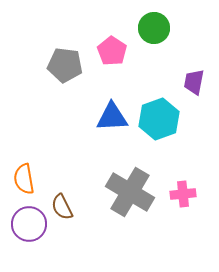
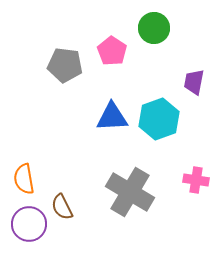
pink cross: moved 13 px right, 14 px up; rotated 15 degrees clockwise
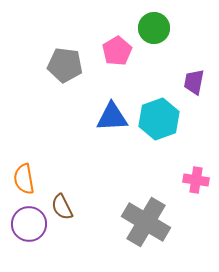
pink pentagon: moved 5 px right; rotated 8 degrees clockwise
gray cross: moved 16 px right, 30 px down
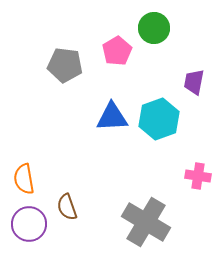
pink cross: moved 2 px right, 4 px up
brown semicircle: moved 5 px right; rotated 8 degrees clockwise
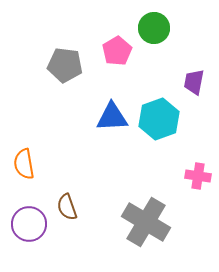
orange semicircle: moved 15 px up
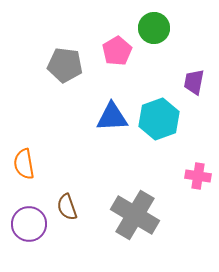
gray cross: moved 11 px left, 7 px up
